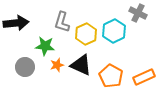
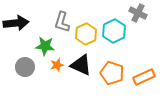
orange pentagon: moved 1 px right, 3 px up; rotated 10 degrees counterclockwise
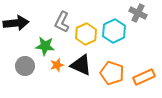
gray L-shape: rotated 10 degrees clockwise
gray circle: moved 1 px up
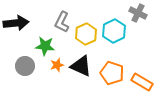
black triangle: moved 1 px down
orange rectangle: moved 2 px left, 5 px down; rotated 55 degrees clockwise
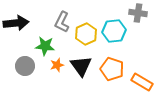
gray cross: rotated 18 degrees counterclockwise
cyan hexagon: rotated 20 degrees clockwise
black triangle: rotated 30 degrees clockwise
orange pentagon: moved 4 px up
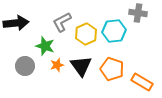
gray L-shape: rotated 35 degrees clockwise
green star: rotated 12 degrees clockwise
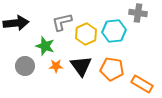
gray L-shape: rotated 15 degrees clockwise
orange star: moved 1 px left, 1 px down; rotated 16 degrees clockwise
orange pentagon: rotated 10 degrees counterclockwise
orange rectangle: moved 2 px down
